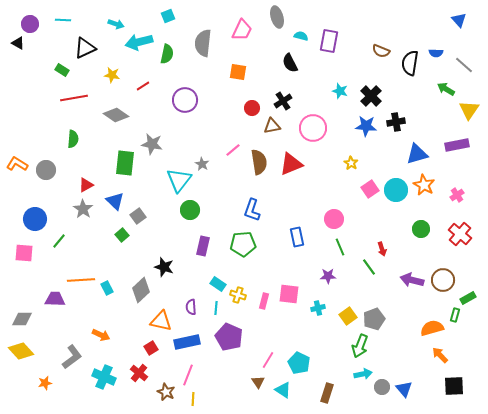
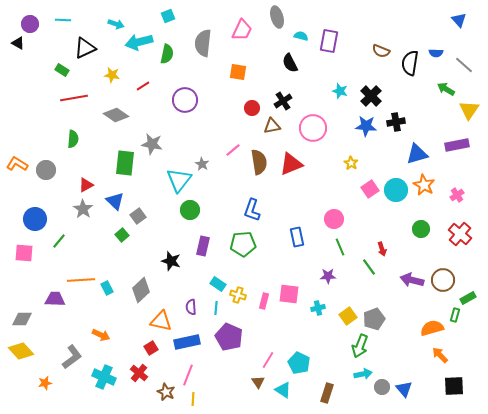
black star at (164, 267): moved 7 px right, 6 px up
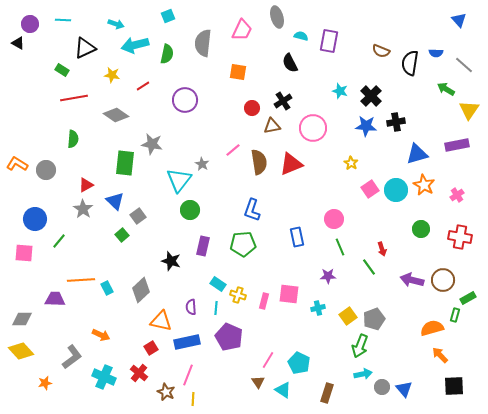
cyan arrow at (139, 42): moved 4 px left, 3 px down
red cross at (460, 234): moved 3 px down; rotated 30 degrees counterclockwise
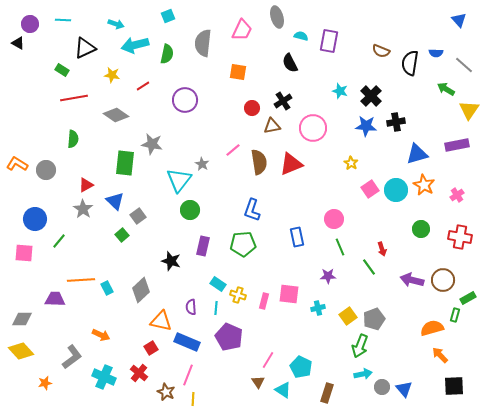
blue rectangle at (187, 342): rotated 35 degrees clockwise
cyan pentagon at (299, 363): moved 2 px right, 4 px down
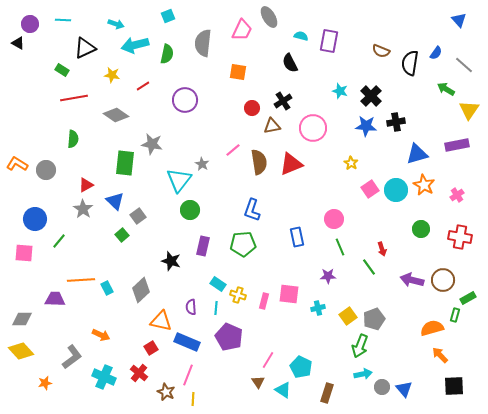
gray ellipse at (277, 17): moved 8 px left; rotated 15 degrees counterclockwise
blue semicircle at (436, 53): rotated 56 degrees counterclockwise
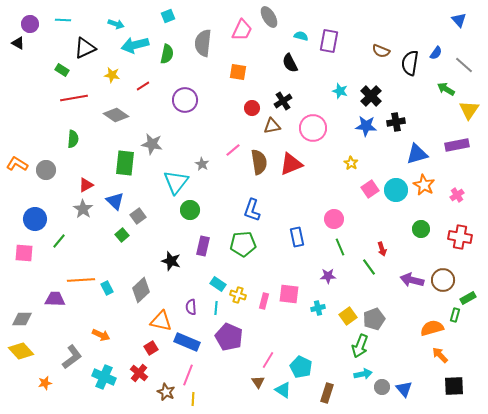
cyan triangle at (179, 180): moved 3 px left, 2 px down
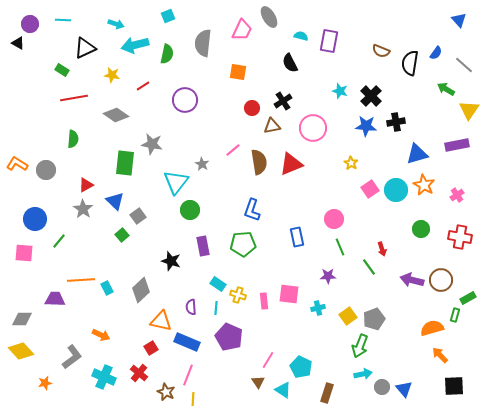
purple rectangle at (203, 246): rotated 24 degrees counterclockwise
brown circle at (443, 280): moved 2 px left
pink rectangle at (264, 301): rotated 21 degrees counterclockwise
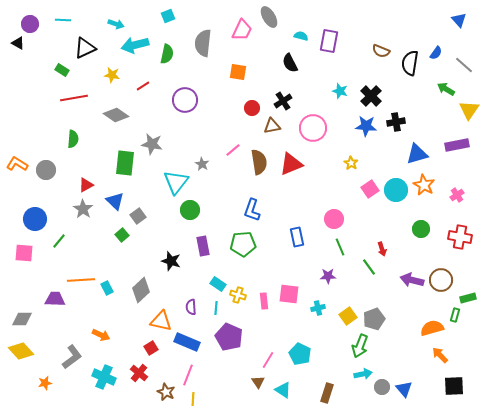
green rectangle at (468, 298): rotated 14 degrees clockwise
cyan pentagon at (301, 367): moved 1 px left, 13 px up
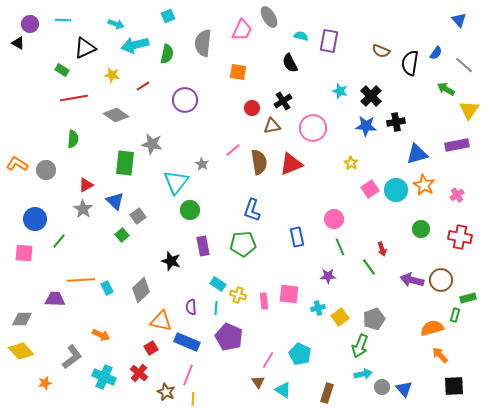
yellow square at (348, 316): moved 8 px left, 1 px down
